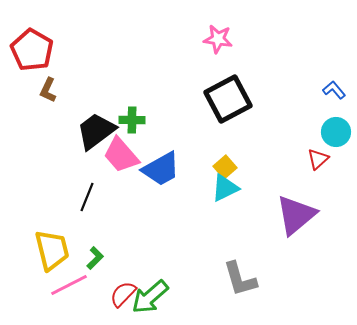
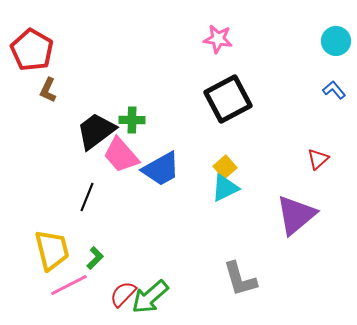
cyan circle: moved 91 px up
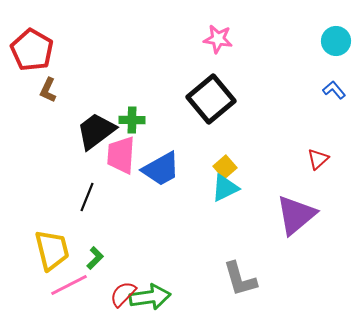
black square: moved 17 px left; rotated 12 degrees counterclockwise
pink trapezoid: rotated 45 degrees clockwise
green arrow: rotated 147 degrees counterclockwise
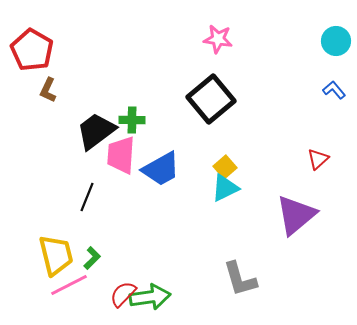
yellow trapezoid: moved 4 px right, 5 px down
green L-shape: moved 3 px left
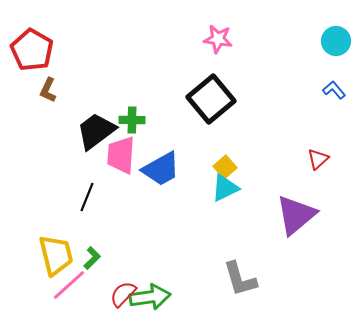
pink line: rotated 15 degrees counterclockwise
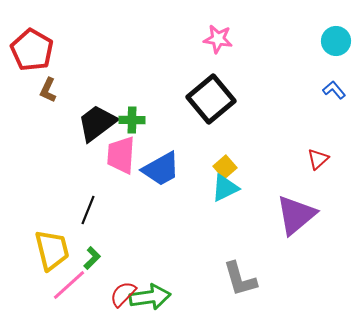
black trapezoid: moved 1 px right, 8 px up
black line: moved 1 px right, 13 px down
yellow trapezoid: moved 4 px left, 5 px up
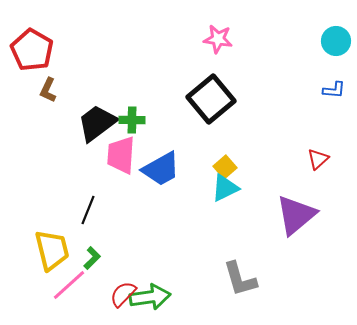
blue L-shape: rotated 135 degrees clockwise
